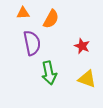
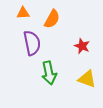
orange semicircle: moved 1 px right
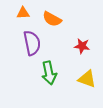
orange semicircle: rotated 90 degrees clockwise
red star: rotated 14 degrees counterclockwise
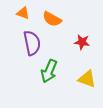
orange triangle: rotated 24 degrees clockwise
red star: moved 4 px up
green arrow: moved 2 px up; rotated 35 degrees clockwise
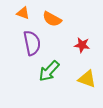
red star: moved 3 px down
green arrow: rotated 20 degrees clockwise
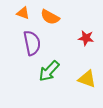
orange semicircle: moved 2 px left, 2 px up
red star: moved 4 px right, 7 px up
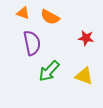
yellow triangle: moved 3 px left, 3 px up
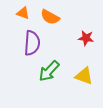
purple semicircle: rotated 15 degrees clockwise
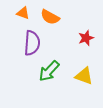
red star: rotated 28 degrees counterclockwise
